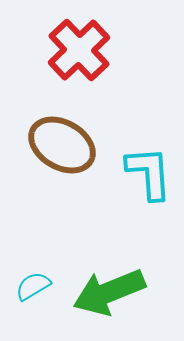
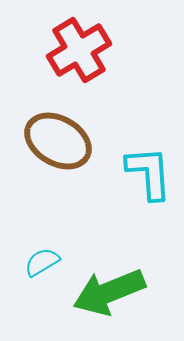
red cross: rotated 12 degrees clockwise
brown ellipse: moved 4 px left, 4 px up
cyan semicircle: moved 9 px right, 24 px up
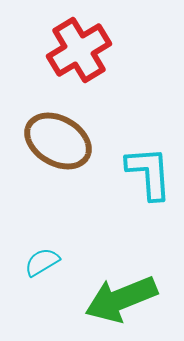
green arrow: moved 12 px right, 7 px down
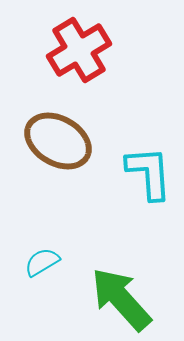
green arrow: rotated 70 degrees clockwise
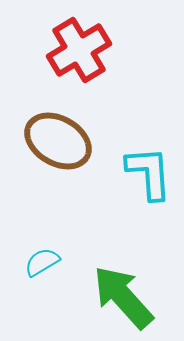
green arrow: moved 2 px right, 2 px up
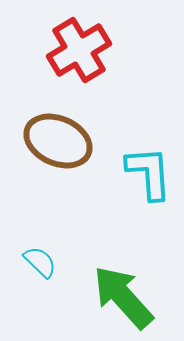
brown ellipse: rotated 6 degrees counterclockwise
cyan semicircle: moved 2 px left; rotated 75 degrees clockwise
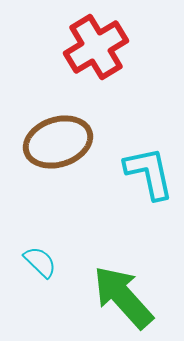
red cross: moved 17 px right, 3 px up
brown ellipse: moved 1 px down; rotated 42 degrees counterclockwise
cyan L-shape: rotated 8 degrees counterclockwise
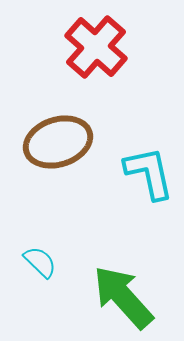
red cross: rotated 18 degrees counterclockwise
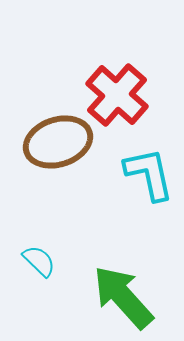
red cross: moved 21 px right, 48 px down
cyan L-shape: moved 1 px down
cyan semicircle: moved 1 px left, 1 px up
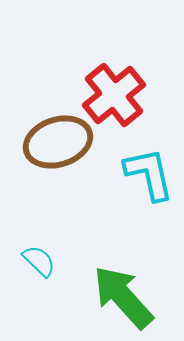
red cross: moved 3 px left; rotated 10 degrees clockwise
